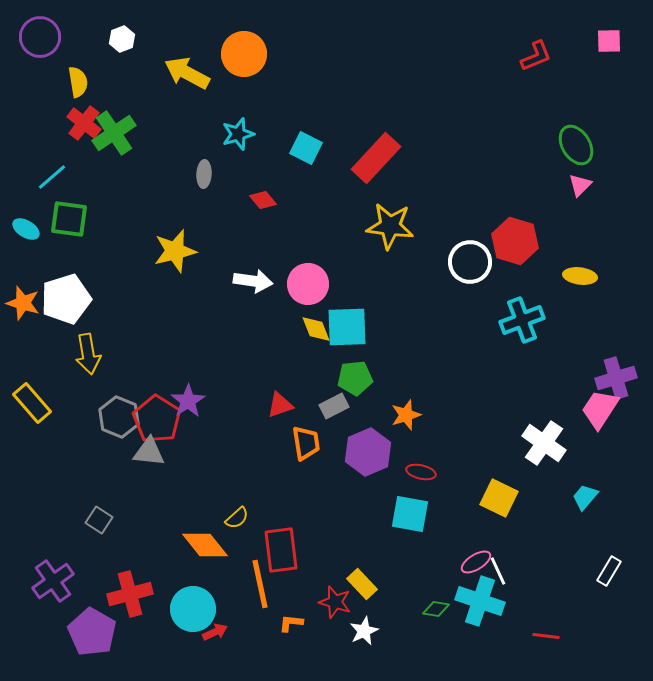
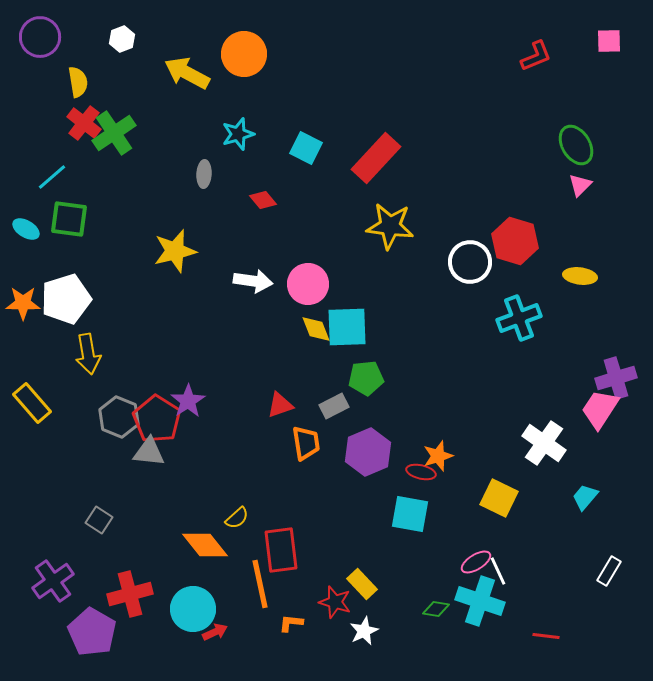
orange star at (23, 303): rotated 16 degrees counterclockwise
cyan cross at (522, 320): moved 3 px left, 2 px up
green pentagon at (355, 378): moved 11 px right
orange star at (406, 415): moved 32 px right, 41 px down
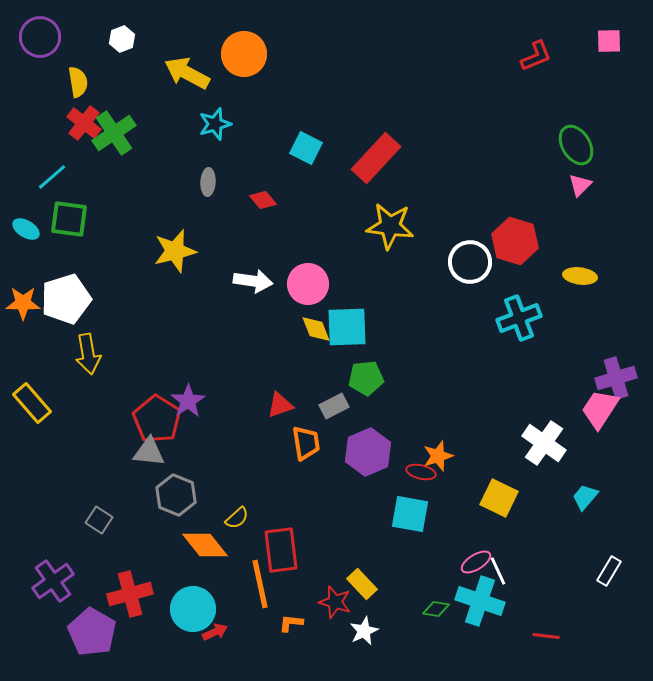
cyan star at (238, 134): moved 23 px left, 10 px up
gray ellipse at (204, 174): moved 4 px right, 8 px down
gray hexagon at (119, 417): moved 57 px right, 78 px down
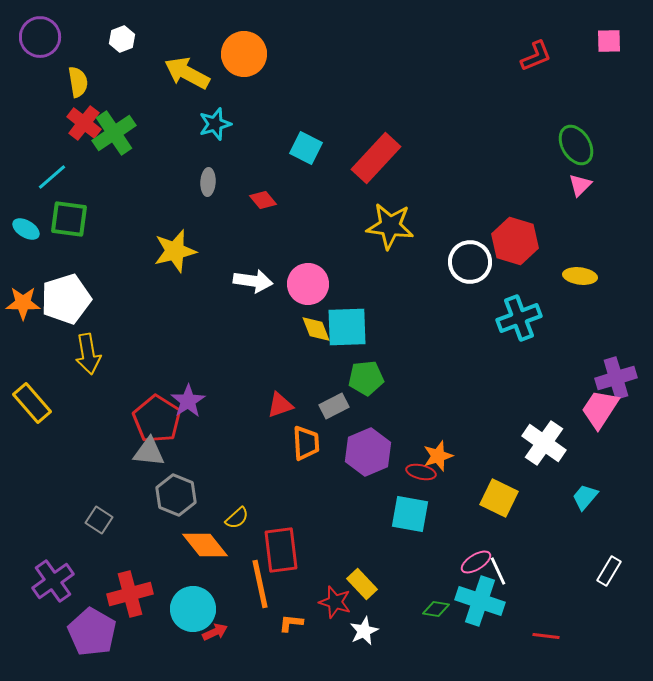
orange trapezoid at (306, 443): rotated 6 degrees clockwise
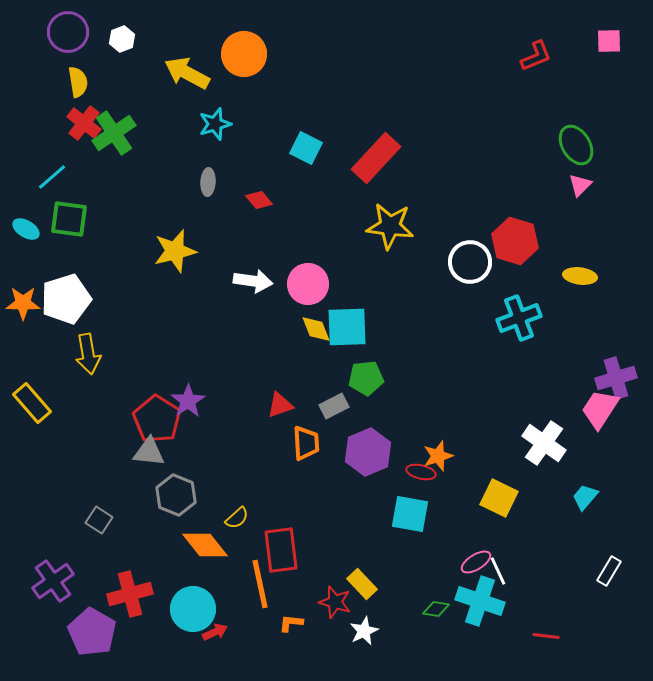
purple circle at (40, 37): moved 28 px right, 5 px up
red diamond at (263, 200): moved 4 px left
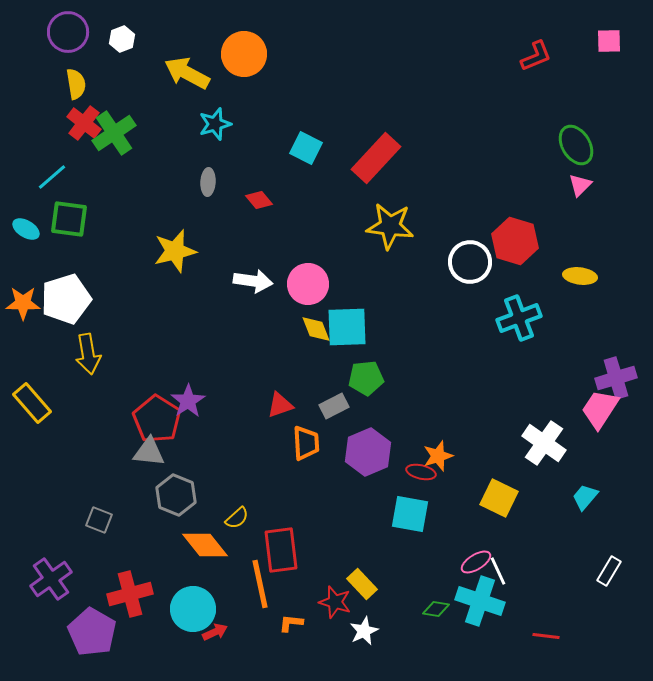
yellow semicircle at (78, 82): moved 2 px left, 2 px down
gray square at (99, 520): rotated 12 degrees counterclockwise
purple cross at (53, 581): moved 2 px left, 2 px up
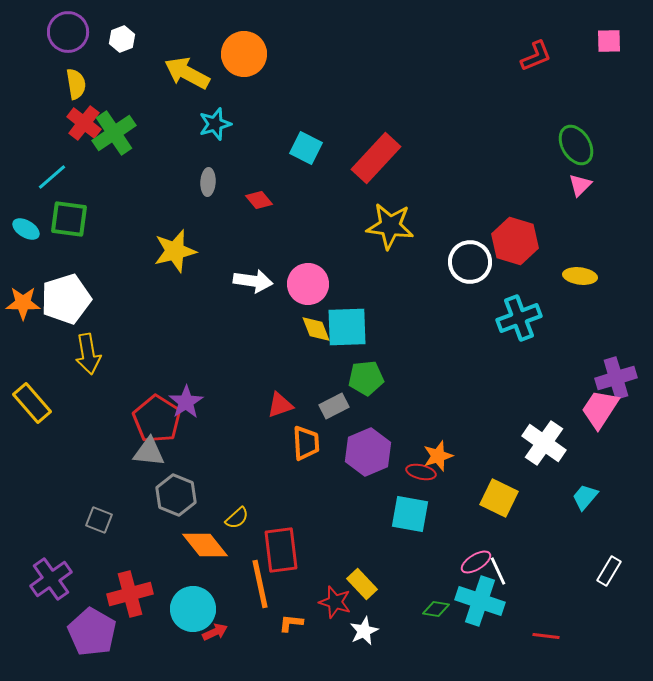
purple star at (188, 401): moved 2 px left, 1 px down
